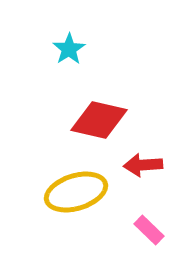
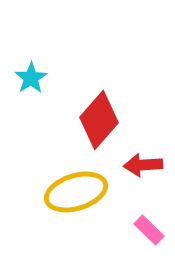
cyan star: moved 38 px left, 29 px down
red diamond: rotated 62 degrees counterclockwise
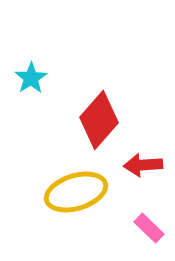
pink rectangle: moved 2 px up
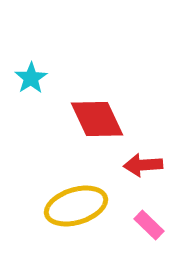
red diamond: moved 2 px left, 1 px up; rotated 66 degrees counterclockwise
yellow ellipse: moved 14 px down
pink rectangle: moved 3 px up
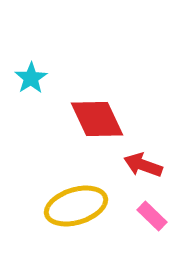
red arrow: rotated 24 degrees clockwise
pink rectangle: moved 3 px right, 9 px up
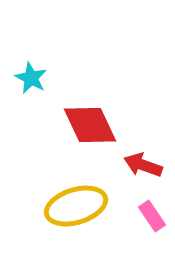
cyan star: rotated 12 degrees counterclockwise
red diamond: moved 7 px left, 6 px down
pink rectangle: rotated 12 degrees clockwise
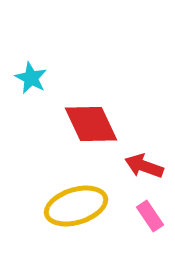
red diamond: moved 1 px right, 1 px up
red arrow: moved 1 px right, 1 px down
pink rectangle: moved 2 px left
